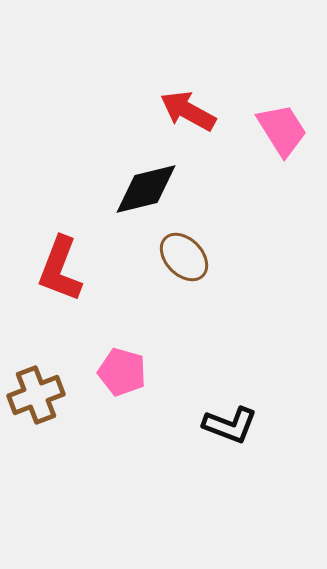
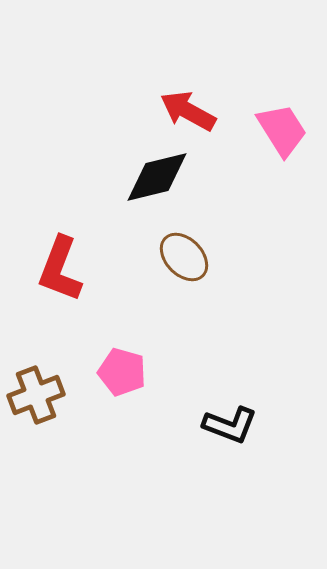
black diamond: moved 11 px right, 12 px up
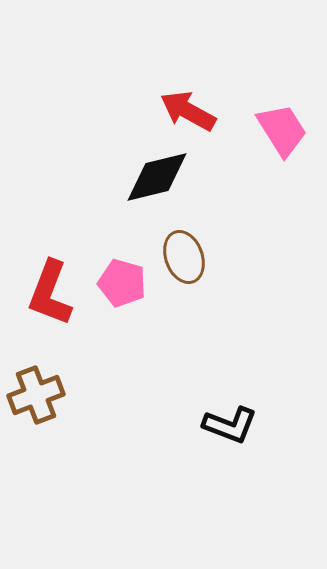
brown ellipse: rotated 24 degrees clockwise
red L-shape: moved 10 px left, 24 px down
pink pentagon: moved 89 px up
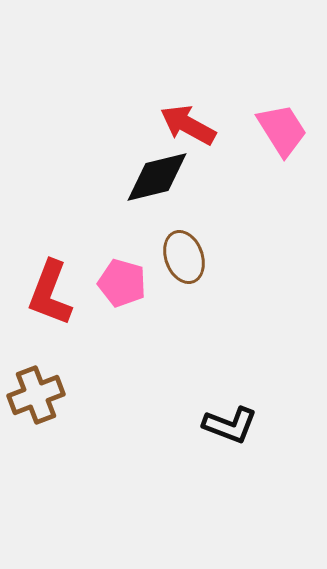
red arrow: moved 14 px down
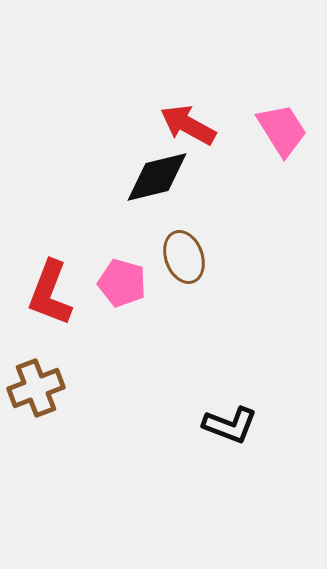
brown cross: moved 7 px up
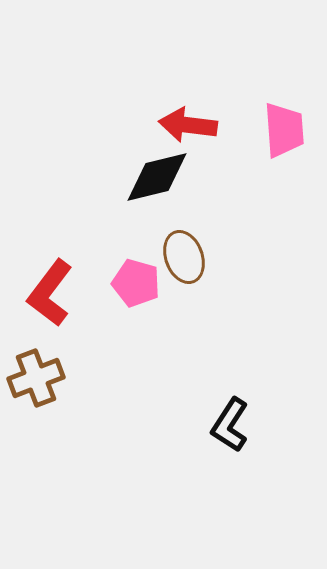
red arrow: rotated 22 degrees counterclockwise
pink trapezoid: moved 2 px right; rotated 28 degrees clockwise
pink pentagon: moved 14 px right
red L-shape: rotated 16 degrees clockwise
brown cross: moved 10 px up
black L-shape: rotated 102 degrees clockwise
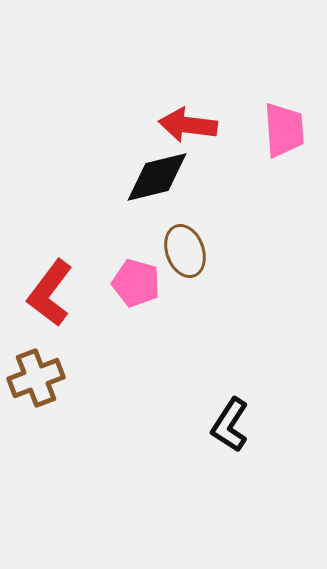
brown ellipse: moved 1 px right, 6 px up
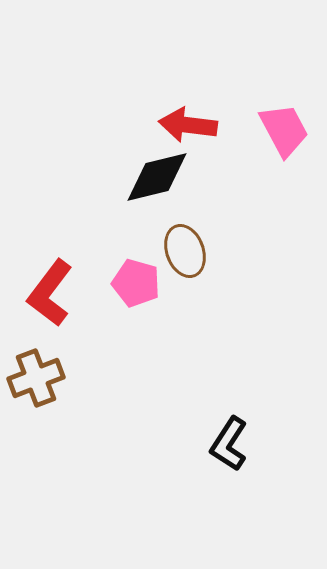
pink trapezoid: rotated 24 degrees counterclockwise
black L-shape: moved 1 px left, 19 px down
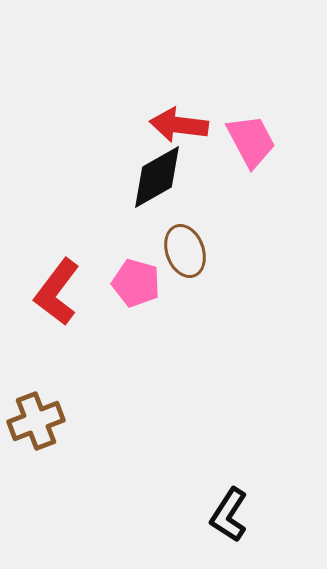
red arrow: moved 9 px left
pink trapezoid: moved 33 px left, 11 px down
black diamond: rotated 16 degrees counterclockwise
red L-shape: moved 7 px right, 1 px up
brown cross: moved 43 px down
black L-shape: moved 71 px down
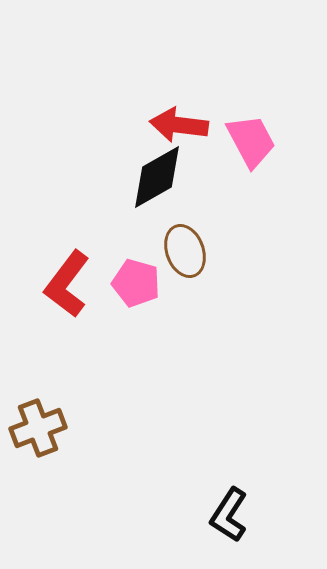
red L-shape: moved 10 px right, 8 px up
brown cross: moved 2 px right, 7 px down
